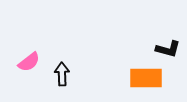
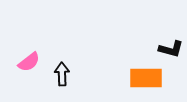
black L-shape: moved 3 px right
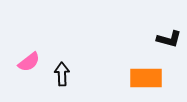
black L-shape: moved 2 px left, 10 px up
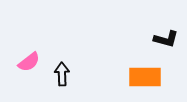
black L-shape: moved 3 px left
orange rectangle: moved 1 px left, 1 px up
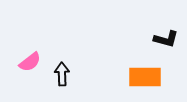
pink semicircle: moved 1 px right
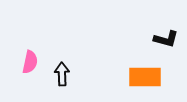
pink semicircle: rotated 40 degrees counterclockwise
